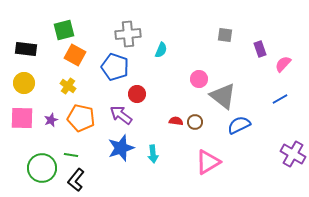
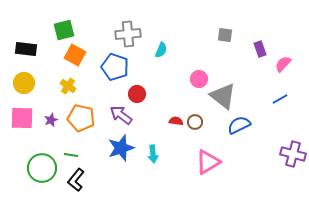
purple cross: rotated 15 degrees counterclockwise
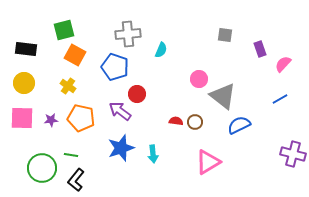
purple arrow: moved 1 px left, 4 px up
purple star: rotated 16 degrees clockwise
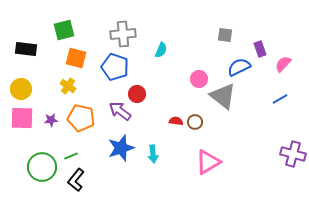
gray cross: moved 5 px left
orange square: moved 1 px right, 3 px down; rotated 15 degrees counterclockwise
yellow circle: moved 3 px left, 6 px down
blue semicircle: moved 58 px up
green line: moved 1 px down; rotated 32 degrees counterclockwise
green circle: moved 1 px up
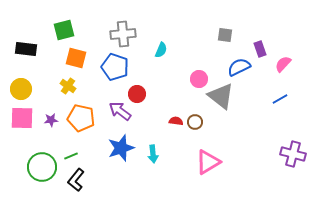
gray triangle: moved 2 px left
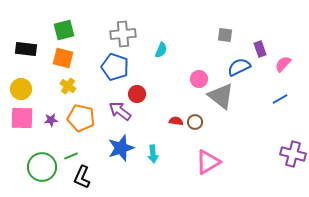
orange square: moved 13 px left
black L-shape: moved 6 px right, 3 px up; rotated 15 degrees counterclockwise
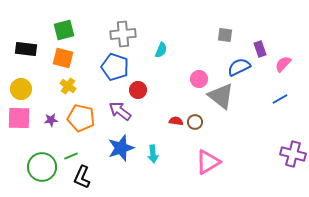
red circle: moved 1 px right, 4 px up
pink square: moved 3 px left
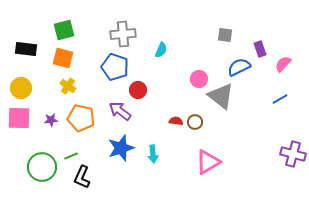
yellow circle: moved 1 px up
